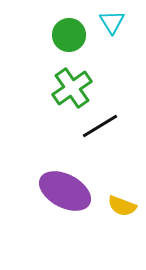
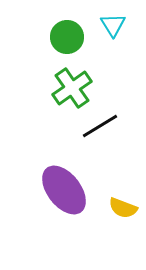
cyan triangle: moved 1 px right, 3 px down
green circle: moved 2 px left, 2 px down
purple ellipse: moved 1 px left, 1 px up; rotated 24 degrees clockwise
yellow semicircle: moved 1 px right, 2 px down
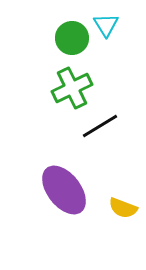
cyan triangle: moved 7 px left
green circle: moved 5 px right, 1 px down
green cross: rotated 9 degrees clockwise
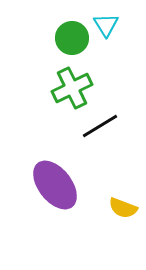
purple ellipse: moved 9 px left, 5 px up
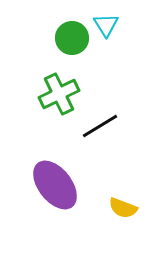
green cross: moved 13 px left, 6 px down
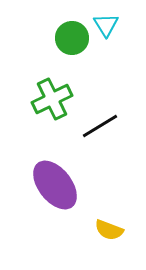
green cross: moved 7 px left, 5 px down
yellow semicircle: moved 14 px left, 22 px down
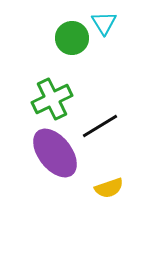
cyan triangle: moved 2 px left, 2 px up
purple ellipse: moved 32 px up
yellow semicircle: moved 42 px up; rotated 40 degrees counterclockwise
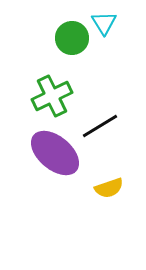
green cross: moved 3 px up
purple ellipse: rotated 12 degrees counterclockwise
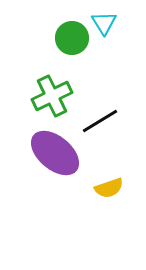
black line: moved 5 px up
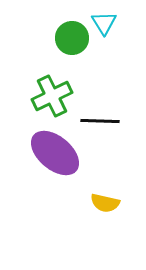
black line: rotated 33 degrees clockwise
yellow semicircle: moved 4 px left, 15 px down; rotated 32 degrees clockwise
